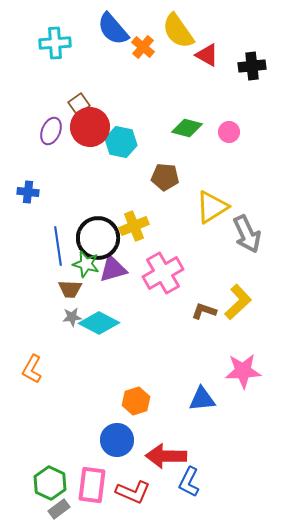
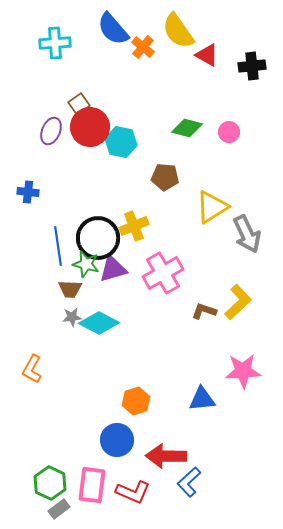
blue L-shape: rotated 20 degrees clockwise
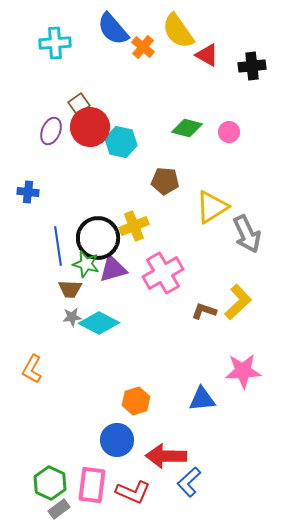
brown pentagon: moved 4 px down
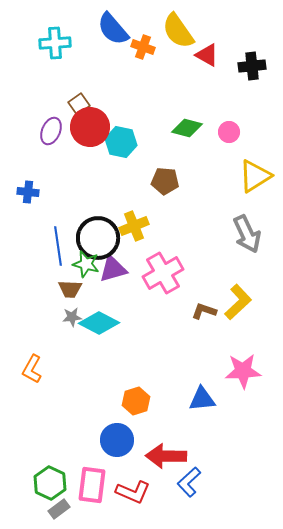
orange cross: rotated 20 degrees counterclockwise
yellow triangle: moved 43 px right, 31 px up
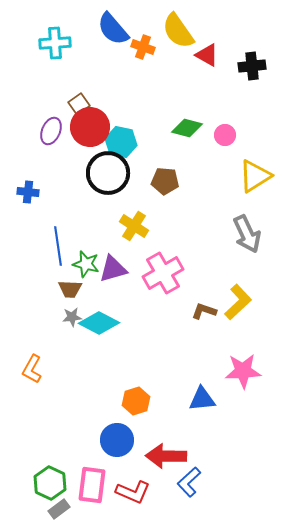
pink circle: moved 4 px left, 3 px down
yellow cross: rotated 36 degrees counterclockwise
black circle: moved 10 px right, 65 px up
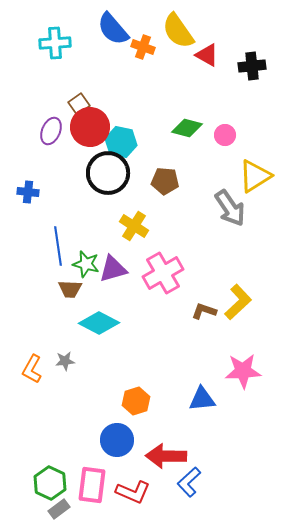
gray arrow: moved 17 px left, 26 px up; rotated 9 degrees counterclockwise
gray star: moved 7 px left, 44 px down
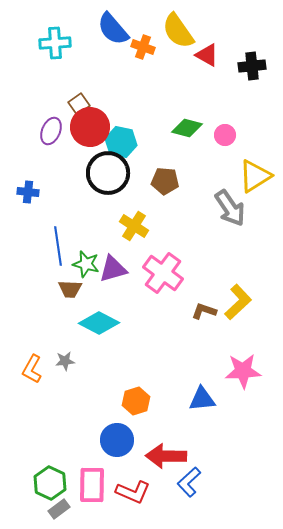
pink cross: rotated 24 degrees counterclockwise
pink rectangle: rotated 6 degrees counterclockwise
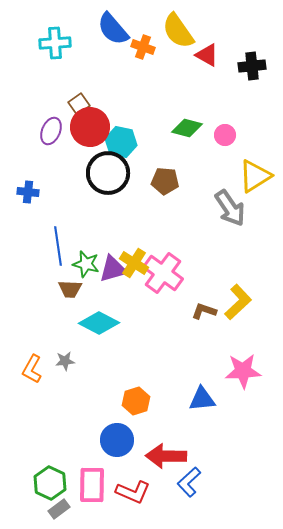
yellow cross: moved 37 px down
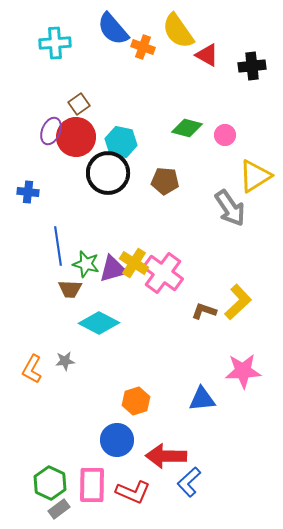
red circle: moved 14 px left, 10 px down
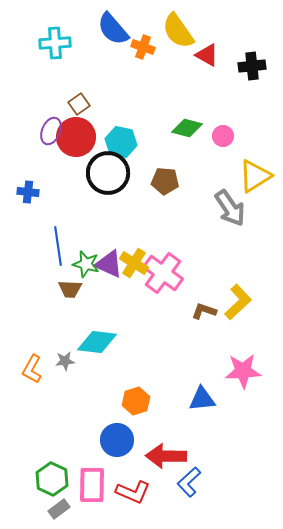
pink circle: moved 2 px left, 1 px down
purple triangle: moved 4 px left, 5 px up; rotated 40 degrees clockwise
cyan diamond: moved 2 px left, 19 px down; rotated 21 degrees counterclockwise
green hexagon: moved 2 px right, 4 px up
